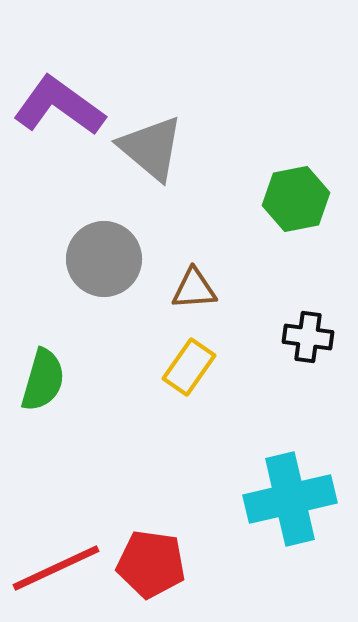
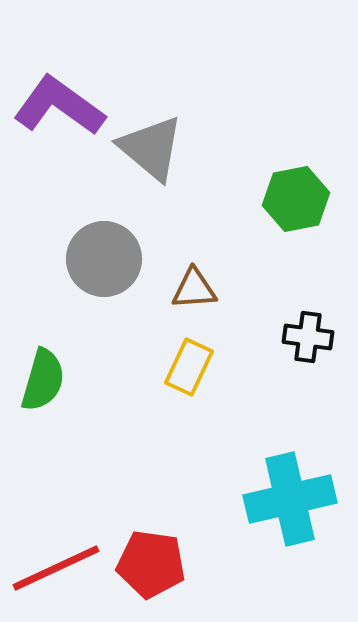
yellow rectangle: rotated 10 degrees counterclockwise
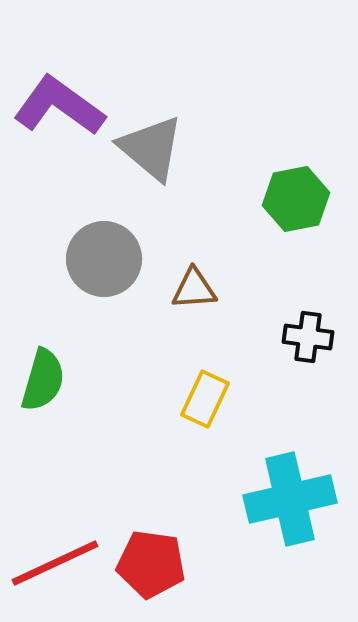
yellow rectangle: moved 16 px right, 32 px down
red line: moved 1 px left, 5 px up
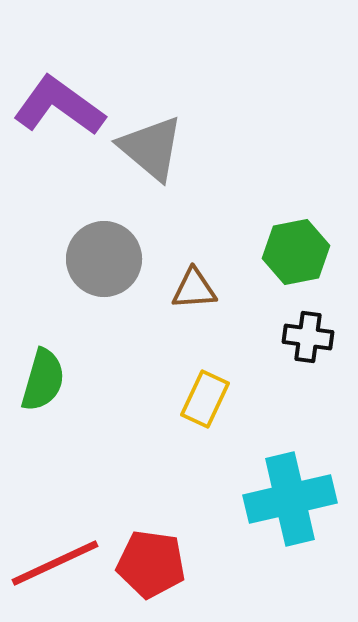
green hexagon: moved 53 px down
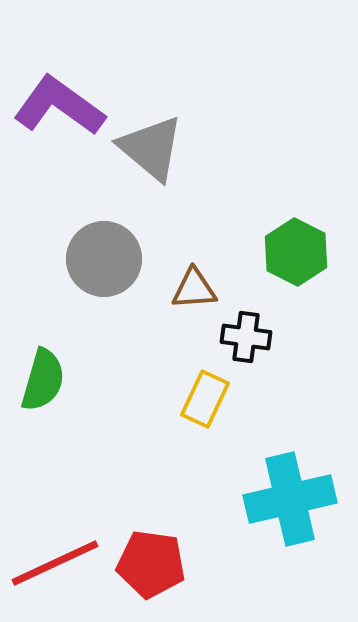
green hexagon: rotated 22 degrees counterclockwise
black cross: moved 62 px left
